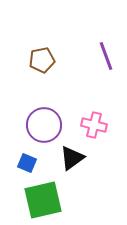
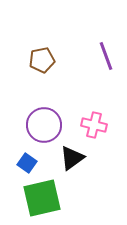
blue square: rotated 12 degrees clockwise
green square: moved 1 px left, 2 px up
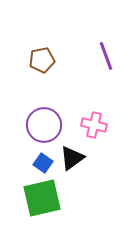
blue square: moved 16 px right
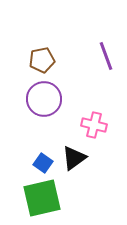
purple circle: moved 26 px up
black triangle: moved 2 px right
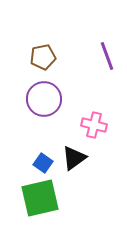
purple line: moved 1 px right
brown pentagon: moved 1 px right, 3 px up
green square: moved 2 px left
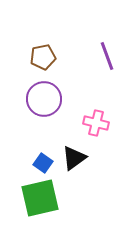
pink cross: moved 2 px right, 2 px up
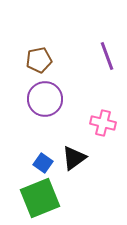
brown pentagon: moved 4 px left, 3 px down
purple circle: moved 1 px right
pink cross: moved 7 px right
green square: rotated 9 degrees counterclockwise
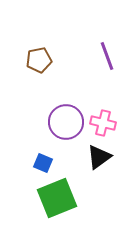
purple circle: moved 21 px right, 23 px down
black triangle: moved 25 px right, 1 px up
blue square: rotated 12 degrees counterclockwise
green square: moved 17 px right
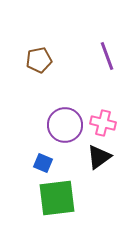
purple circle: moved 1 px left, 3 px down
green square: rotated 15 degrees clockwise
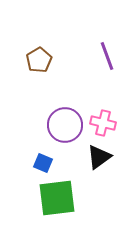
brown pentagon: rotated 20 degrees counterclockwise
